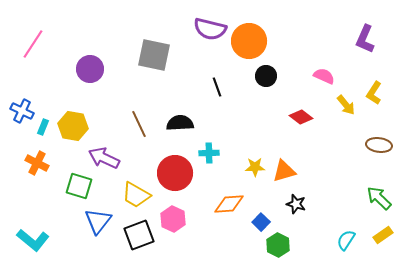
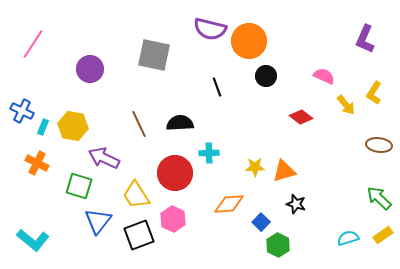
yellow trapezoid: rotated 28 degrees clockwise
cyan semicircle: moved 2 px right, 2 px up; rotated 40 degrees clockwise
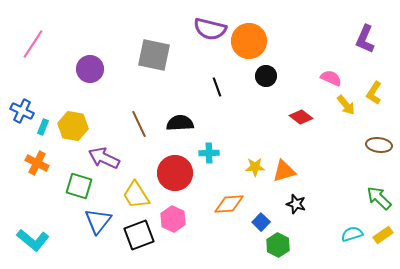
pink semicircle: moved 7 px right, 2 px down
cyan semicircle: moved 4 px right, 4 px up
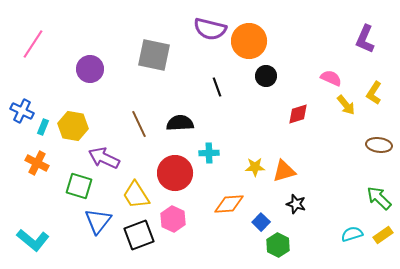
red diamond: moved 3 px left, 3 px up; rotated 55 degrees counterclockwise
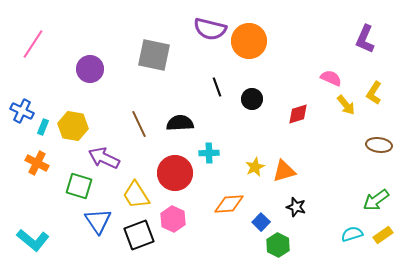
black circle: moved 14 px left, 23 px down
yellow star: rotated 24 degrees counterclockwise
green arrow: moved 3 px left, 2 px down; rotated 80 degrees counterclockwise
black star: moved 3 px down
blue triangle: rotated 12 degrees counterclockwise
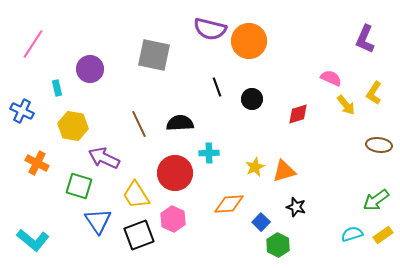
cyan rectangle: moved 14 px right, 39 px up; rotated 35 degrees counterclockwise
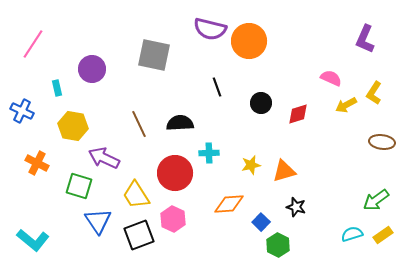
purple circle: moved 2 px right
black circle: moved 9 px right, 4 px down
yellow arrow: rotated 100 degrees clockwise
brown ellipse: moved 3 px right, 3 px up
yellow star: moved 4 px left, 2 px up; rotated 12 degrees clockwise
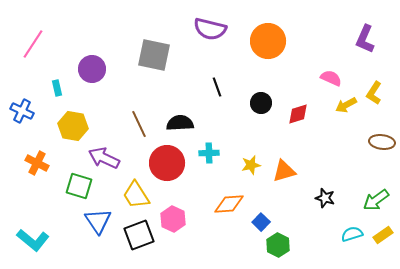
orange circle: moved 19 px right
red circle: moved 8 px left, 10 px up
black star: moved 29 px right, 9 px up
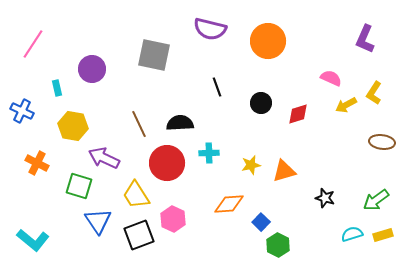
yellow rectangle: rotated 18 degrees clockwise
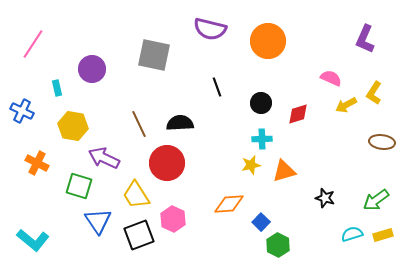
cyan cross: moved 53 px right, 14 px up
